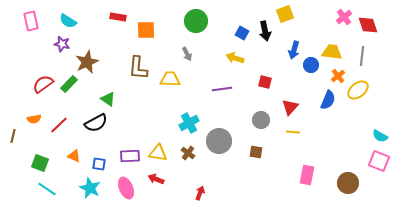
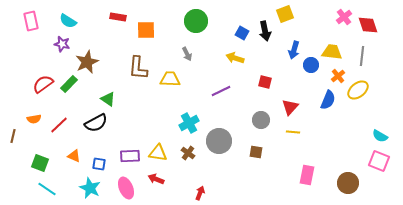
purple line at (222, 89): moved 1 px left, 2 px down; rotated 18 degrees counterclockwise
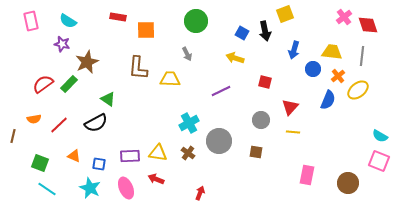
blue circle at (311, 65): moved 2 px right, 4 px down
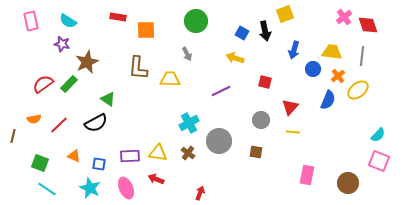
cyan semicircle at (380, 136): moved 2 px left, 1 px up; rotated 77 degrees counterclockwise
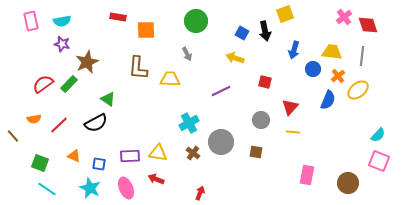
cyan semicircle at (68, 21): moved 6 px left; rotated 42 degrees counterclockwise
brown line at (13, 136): rotated 56 degrees counterclockwise
gray circle at (219, 141): moved 2 px right, 1 px down
brown cross at (188, 153): moved 5 px right
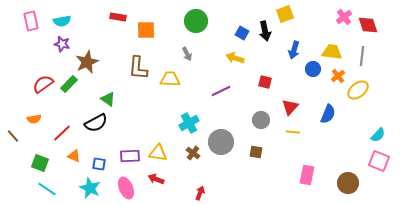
blue semicircle at (328, 100): moved 14 px down
red line at (59, 125): moved 3 px right, 8 px down
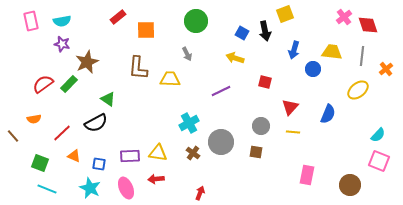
red rectangle at (118, 17): rotated 49 degrees counterclockwise
orange cross at (338, 76): moved 48 px right, 7 px up
gray circle at (261, 120): moved 6 px down
red arrow at (156, 179): rotated 28 degrees counterclockwise
brown circle at (348, 183): moved 2 px right, 2 px down
cyan line at (47, 189): rotated 12 degrees counterclockwise
